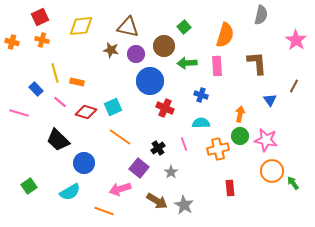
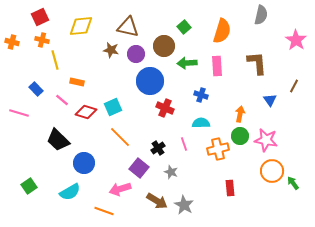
orange semicircle at (225, 35): moved 3 px left, 4 px up
yellow line at (55, 73): moved 13 px up
pink line at (60, 102): moved 2 px right, 2 px up
orange line at (120, 137): rotated 10 degrees clockwise
gray star at (171, 172): rotated 16 degrees counterclockwise
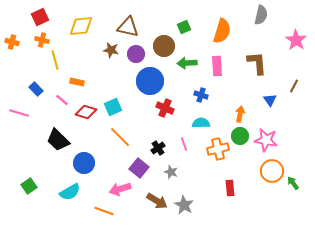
green square at (184, 27): rotated 16 degrees clockwise
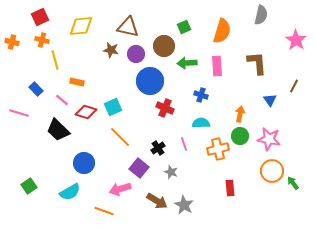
black trapezoid at (58, 140): moved 10 px up
pink star at (266, 140): moved 3 px right, 1 px up
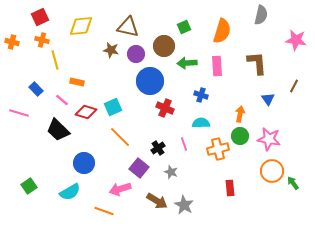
pink star at (296, 40): rotated 25 degrees counterclockwise
blue triangle at (270, 100): moved 2 px left, 1 px up
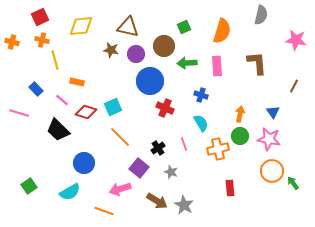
blue triangle at (268, 99): moved 5 px right, 13 px down
cyan semicircle at (201, 123): rotated 60 degrees clockwise
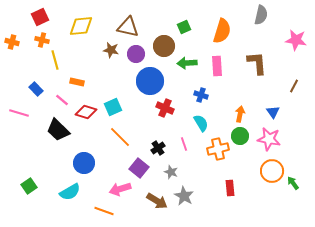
gray star at (184, 205): moved 9 px up
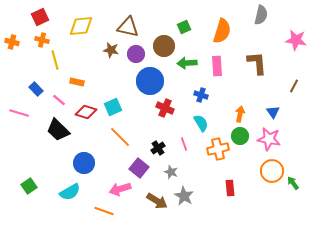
pink line at (62, 100): moved 3 px left
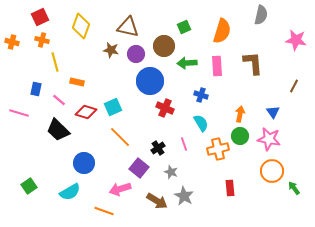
yellow diamond at (81, 26): rotated 65 degrees counterclockwise
yellow line at (55, 60): moved 2 px down
brown L-shape at (257, 63): moved 4 px left
blue rectangle at (36, 89): rotated 56 degrees clockwise
green arrow at (293, 183): moved 1 px right, 5 px down
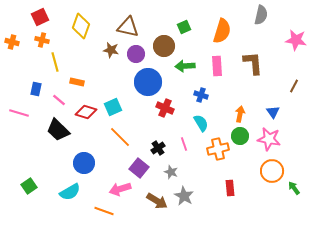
green arrow at (187, 63): moved 2 px left, 3 px down
blue circle at (150, 81): moved 2 px left, 1 px down
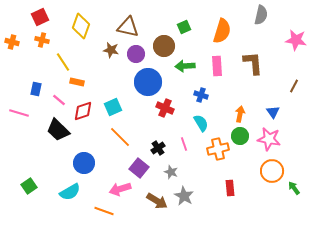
yellow line at (55, 62): moved 8 px right; rotated 18 degrees counterclockwise
red diamond at (86, 112): moved 3 px left, 1 px up; rotated 35 degrees counterclockwise
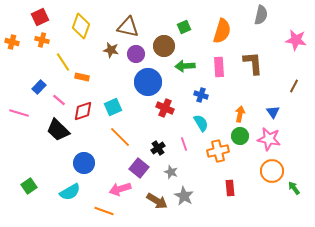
pink rectangle at (217, 66): moved 2 px right, 1 px down
orange rectangle at (77, 82): moved 5 px right, 5 px up
blue rectangle at (36, 89): moved 3 px right, 2 px up; rotated 32 degrees clockwise
orange cross at (218, 149): moved 2 px down
